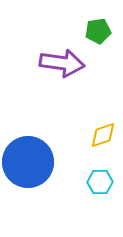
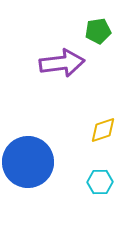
purple arrow: rotated 15 degrees counterclockwise
yellow diamond: moved 5 px up
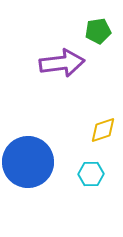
cyan hexagon: moved 9 px left, 8 px up
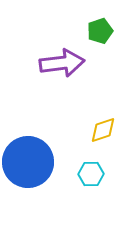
green pentagon: moved 2 px right; rotated 10 degrees counterclockwise
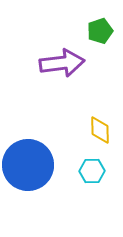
yellow diamond: moved 3 px left; rotated 72 degrees counterclockwise
blue circle: moved 3 px down
cyan hexagon: moved 1 px right, 3 px up
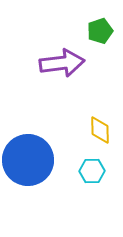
blue circle: moved 5 px up
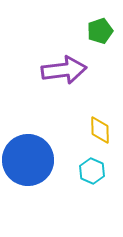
purple arrow: moved 2 px right, 7 px down
cyan hexagon: rotated 25 degrees clockwise
